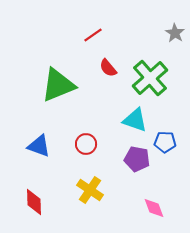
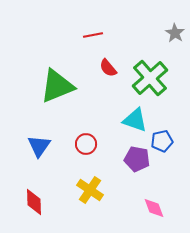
red line: rotated 24 degrees clockwise
green triangle: moved 1 px left, 1 px down
blue pentagon: moved 3 px left, 1 px up; rotated 15 degrees counterclockwise
blue triangle: rotated 45 degrees clockwise
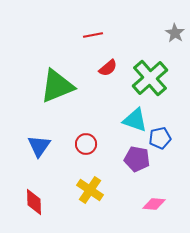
red semicircle: rotated 90 degrees counterclockwise
blue pentagon: moved 2 px left, 3 px up
pink diamond: moved 4 px up; rotated 65 degrees counterclockwise
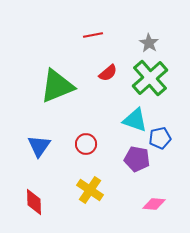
gray star: moved 26 px left, 10 px down
red semicircle: moved 5 px down
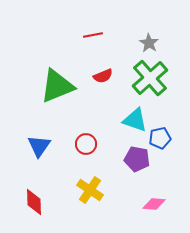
red semicircle: moved 5 px left, 3 px down; rotated 18 degrees clockwise
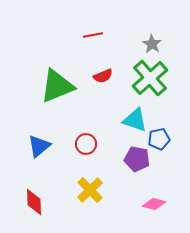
gray star: moved 3 px right, 1 px down
blue pentagon: moved 1 px left, 1 px down
blue triangle: rotated 15 degrees clockwise
yellow cross: rotated 12 degrees clockwise
pink diamond: rotated 10 degrees clockwise
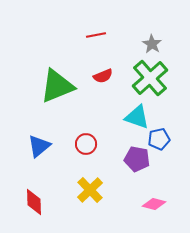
red line: moved 3 px right
cyan triangle: moved 2 px right, 3 px up
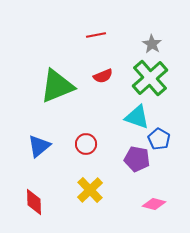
blue pentagon: rotated 30 degrees counterclockwise
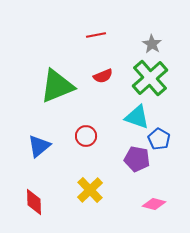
red circle: moved 8 px up
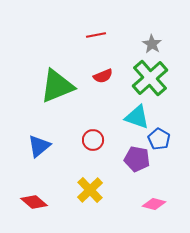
red circle: moved 7 px right, 4 px down
red diamond: rotated 48 degrees counterclockwise
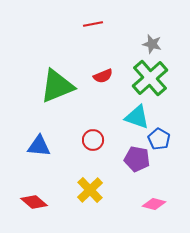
red line: moved 3 px left, 11 px up
gray star: rotated 18 degrees counterclockwise
blue triangle: rotated 45 degrees clockwise
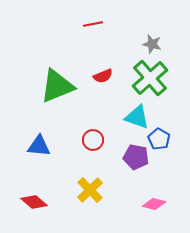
purple pentagon: moved 1 px left, 2 px up
